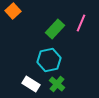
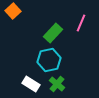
green rectangle: moved 2 px left, 4 px down
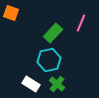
orange square: moved 2 px left, 2 px down; rotated 28 degrees counterclockwise
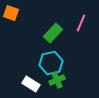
cyan hexagon: moved 2 px right, 3 px down
green cross: moved 4 px up; rotated 28 degrees clockwise
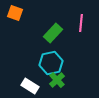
orange square: moved 4 px right
pink line: rotated 18 degrees counterclockwise
green cross: rotated 21 degrees counterclockwise
white rectangle: moved 1 px left, 2 px down
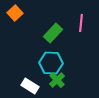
orange square: rotated 28 degrees clockwise
cyan hexagon: rotated 15 degrees clockwise
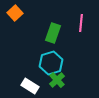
green rectangle: rotated 24 degrees counterclockwise
cyan hexagon: rotated 20 degrees counterclockwise
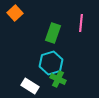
green cross: moved 1 px right, 1 px up; rotated 21 degrees counterclockwise
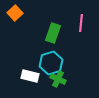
white rectangle: moved 10 px up; rotated 18 degrees counterclockwise
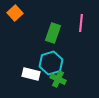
white rectangle: moved 1 px right, 2 px up
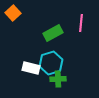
orange square: moved 2 px left
green rectangle: rotated 42 degrees clockwise
white rectangle: moved 6 px up
green cross: rotated 28 degrees counterclockwise
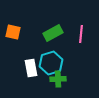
orange square: moved 19 px down; rotated 35 degrees counterclockwise
pink line: moved 11 px down
white rectangle: rotated 66 degrees clockwise
